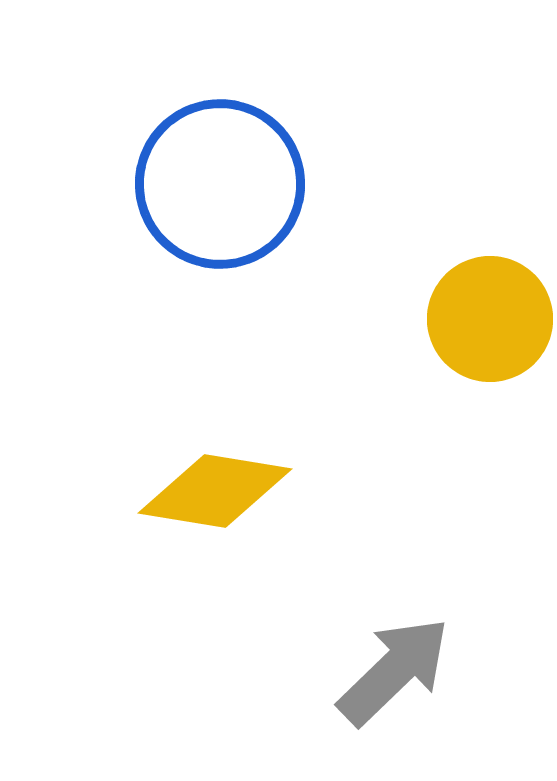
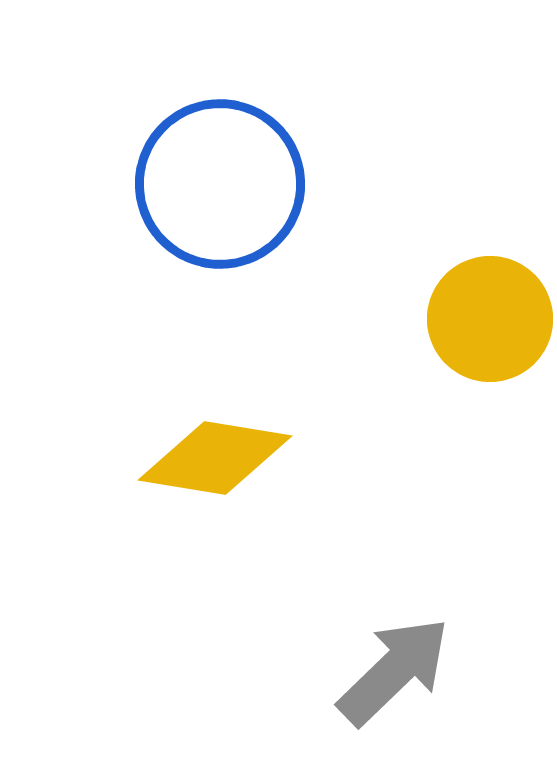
yellow diamond: moved 33 px up
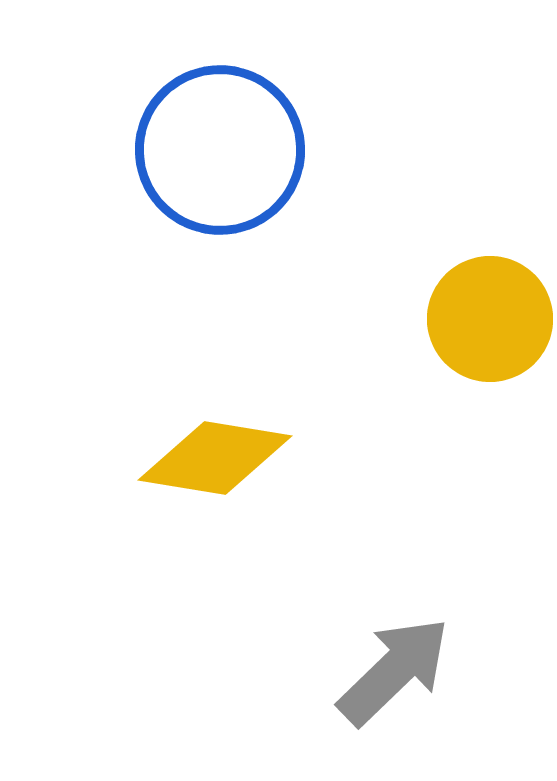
blue circle: moved 34 px up
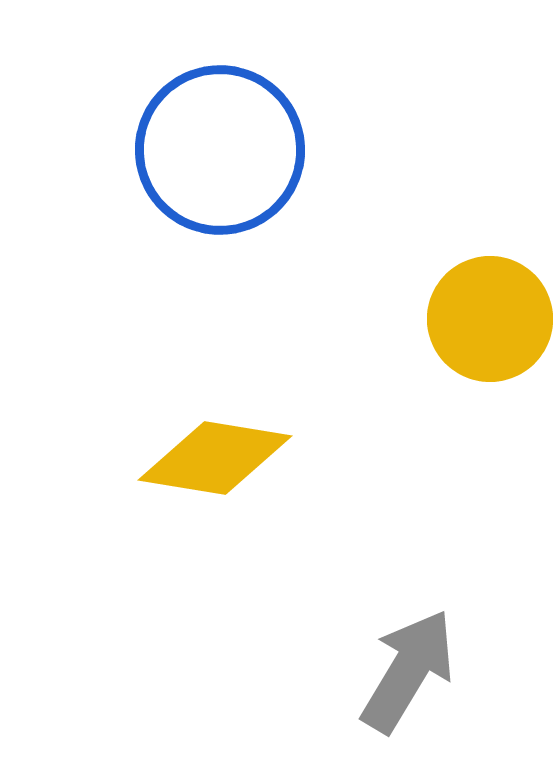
gray arrow: moved 14 px right; rotated 15 degrees counterclockwise
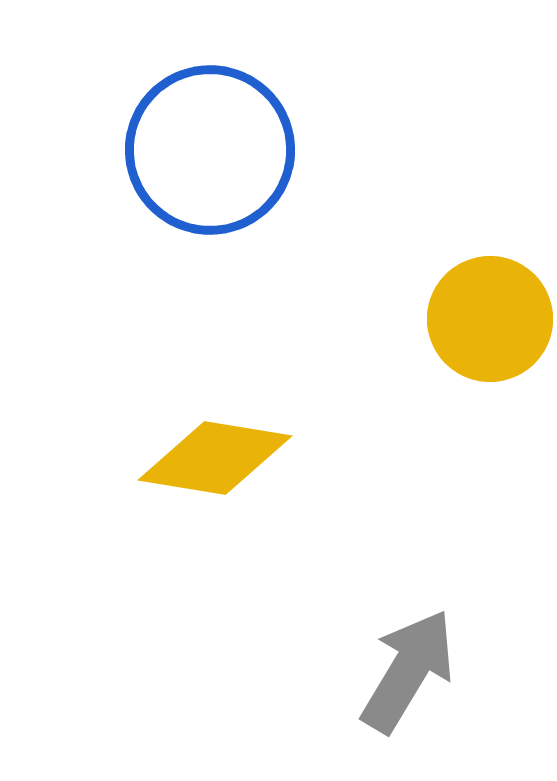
blue circle: moved 10 px left
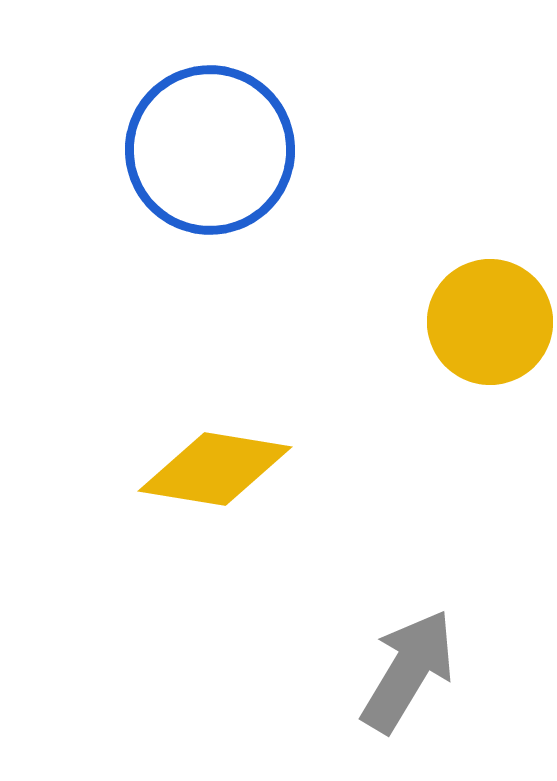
yellow circle: moved 3 px down
yellow diamond: moved 11 px down
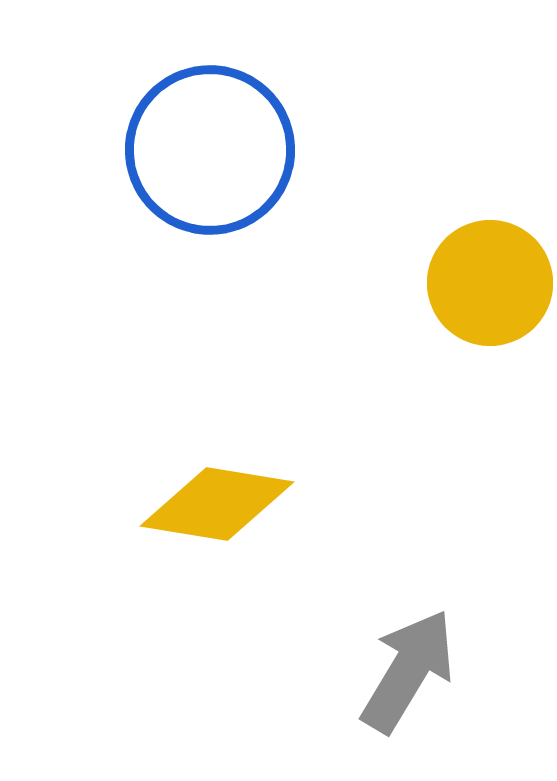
yellow circle: moved 39 px up
yellow diamond: moved 2 px right, 35 px down
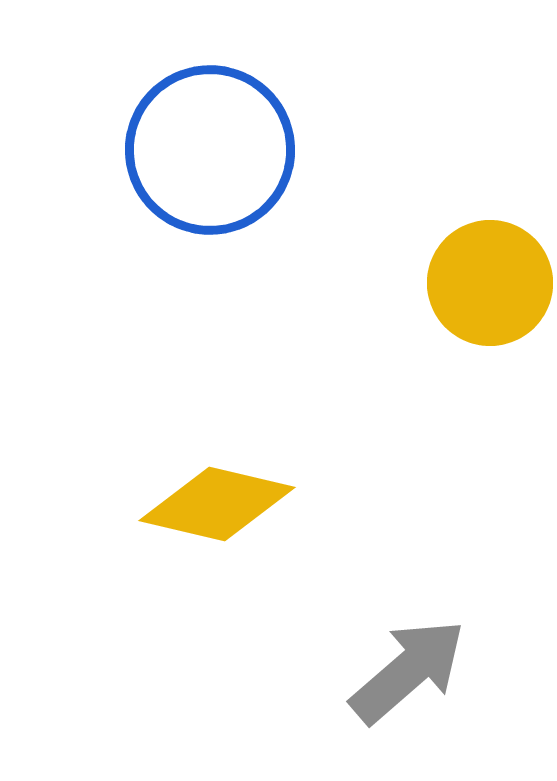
yellow diamond: rotated 4 degrees clockwise
gray arrow: rotated 18 degrees clockwise
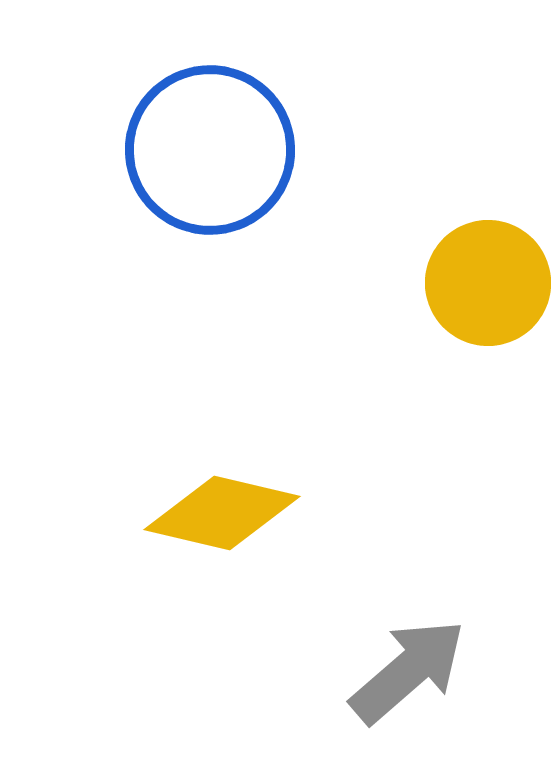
yellow circle: moved 2 px left
yellow diamond: moved 5 px right, 9 px down
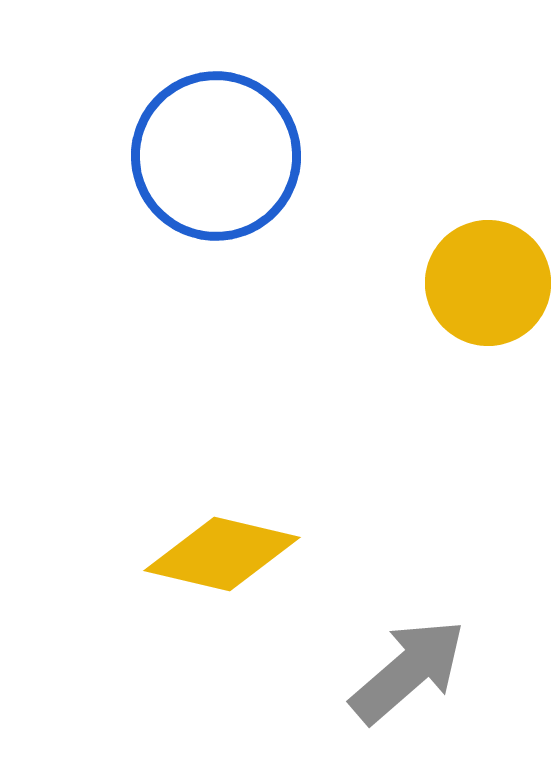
blue circle: moved 6 px right, 6 px down
yellow diamond: moved 41 px down
